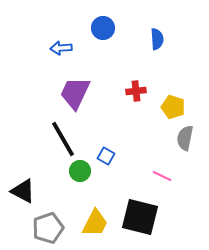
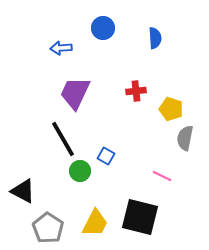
blue semicircle: moved 2 px left, 1 px up
yellow pentagon: moved 2 px left, 2 px down
gray pentagon: rotated 20 degrees counterclockwise
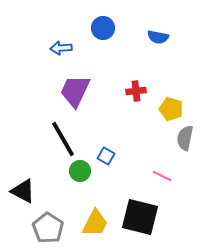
blue semicircle: moved 3 px right, 1 px up; rotated 105 degrees clockwise
purple trapezoid: moved 2 px up
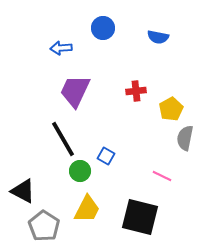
yellow pentagon: rotated 25 degrees clockwise
yellow trapezoid: moved 8 px left, 14 px up
gray pentagon: moved 4 px left, 2 px up
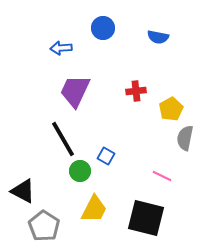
yellow trapezoid: moved 7 px right
black square: moved 6 px right, 1 px down
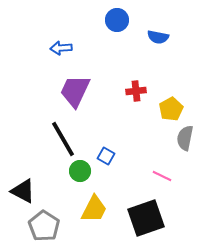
blue circle: moved 14 px right, 8 px up
black square: rotated 33 degrees counterclockwise
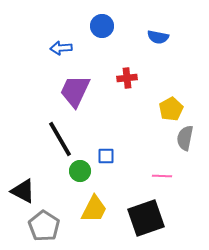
blue circle: moved 15 px left, 6 px down
red cross: moved 9 px left, 13 px up
black line: moved 3 px left
blue square: rotated 30 degrees counterclockwise
pink line: rotated 24 degrees counterclockwise
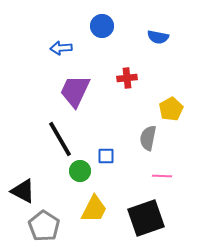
gray semicircle: moved 37 px left
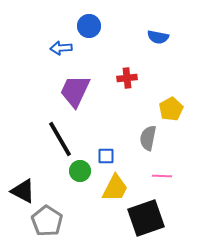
blue circle: moved 13 px left
yellow trapezoid: moved 21 px right, 21 px up
gray pentagon: moved 3 px right, 5 px up
